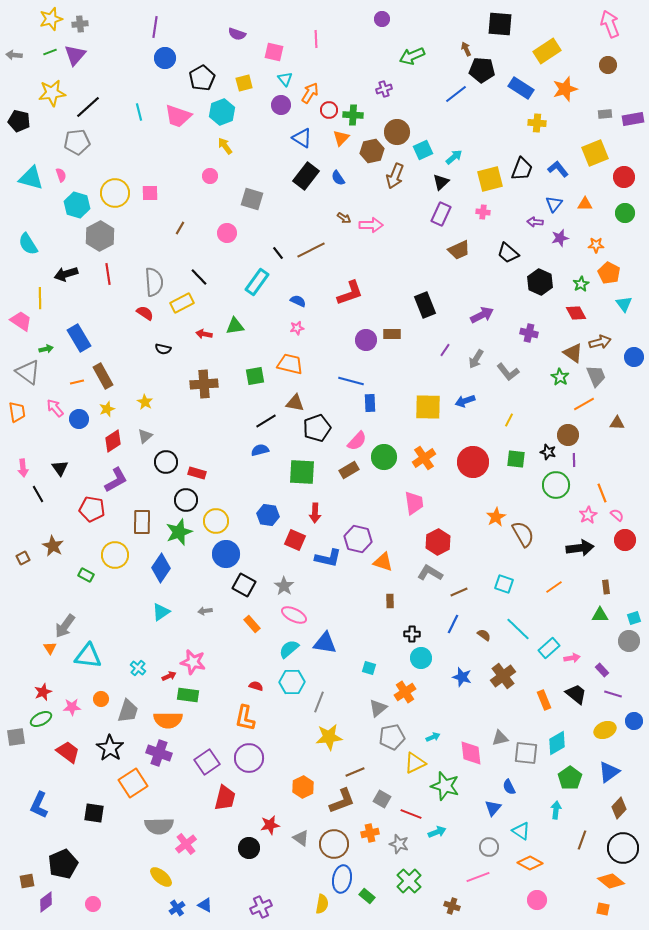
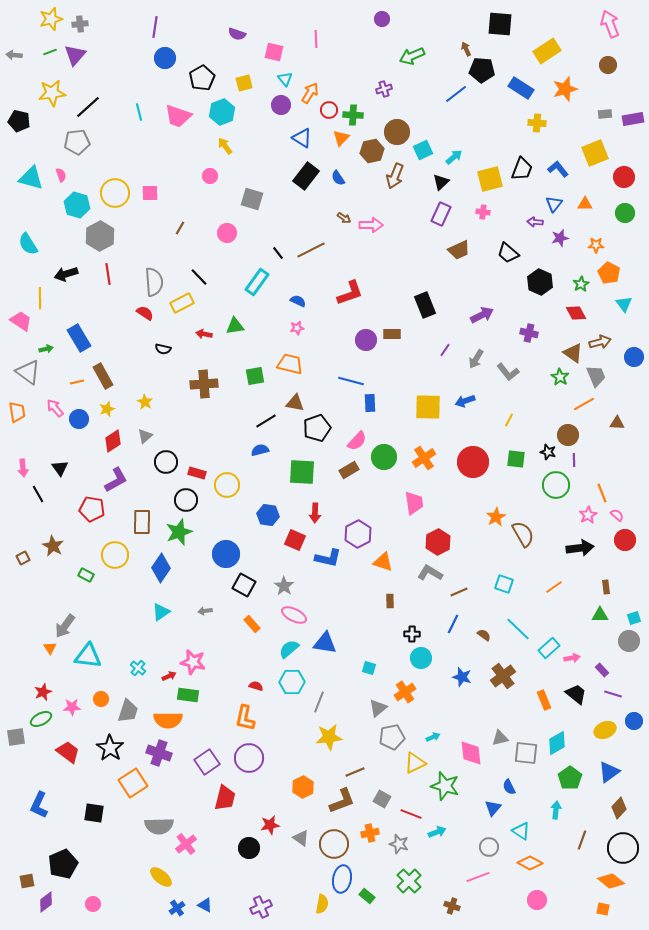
yellow circle at (216, 521): moved 11 px right, 36 px up
purple hexagon at (358, 539): moved 5 px up; rotated 20 degrees clockwise
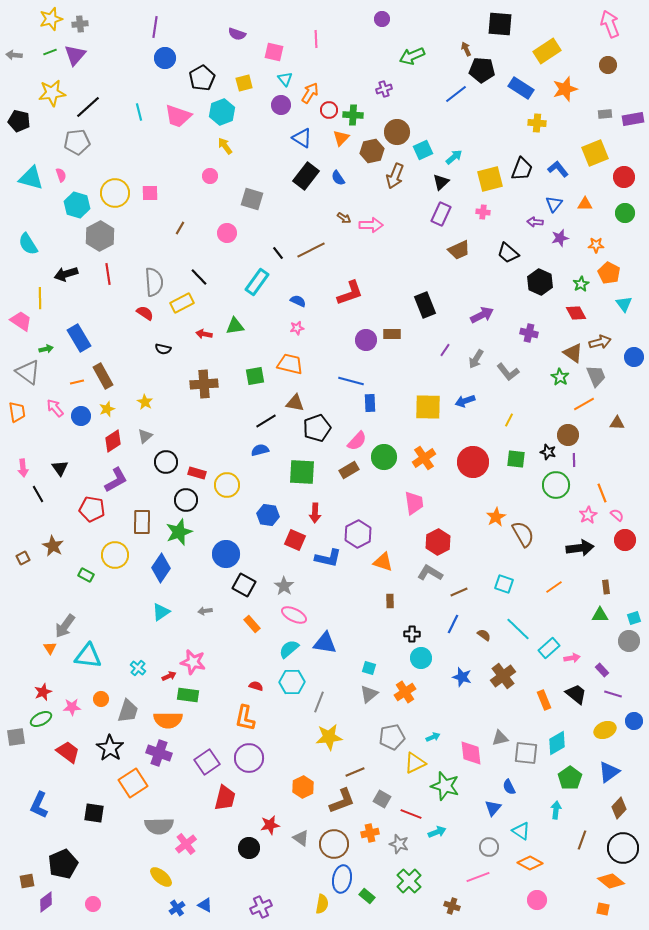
blue circle at (79, 419): moved 2 px right, 3 px up
gray triangle at (378, 708): moved 9 px left, 14 px up
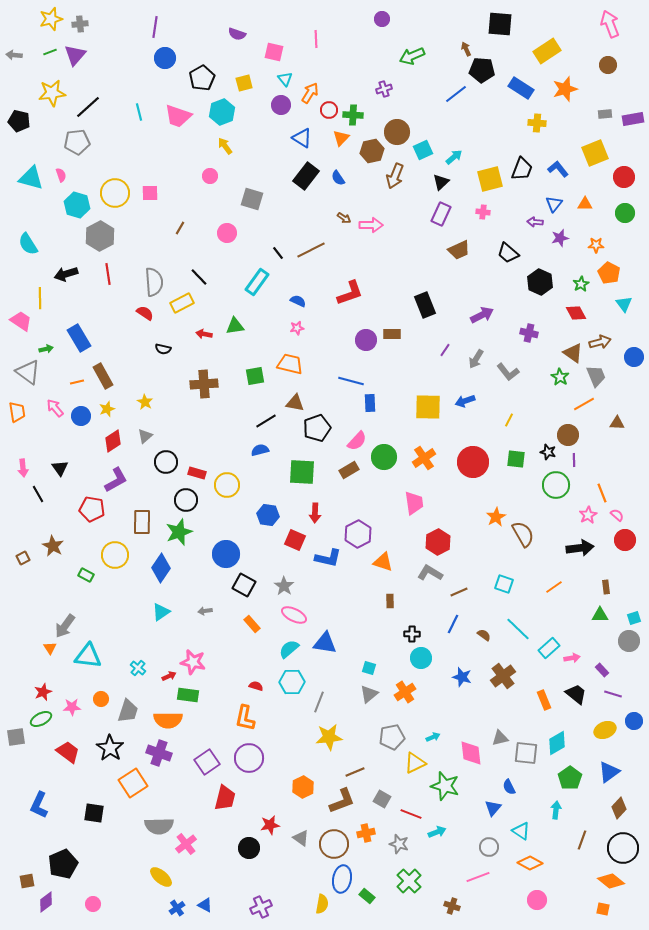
orange cross at (370, 833): moved 4 px left
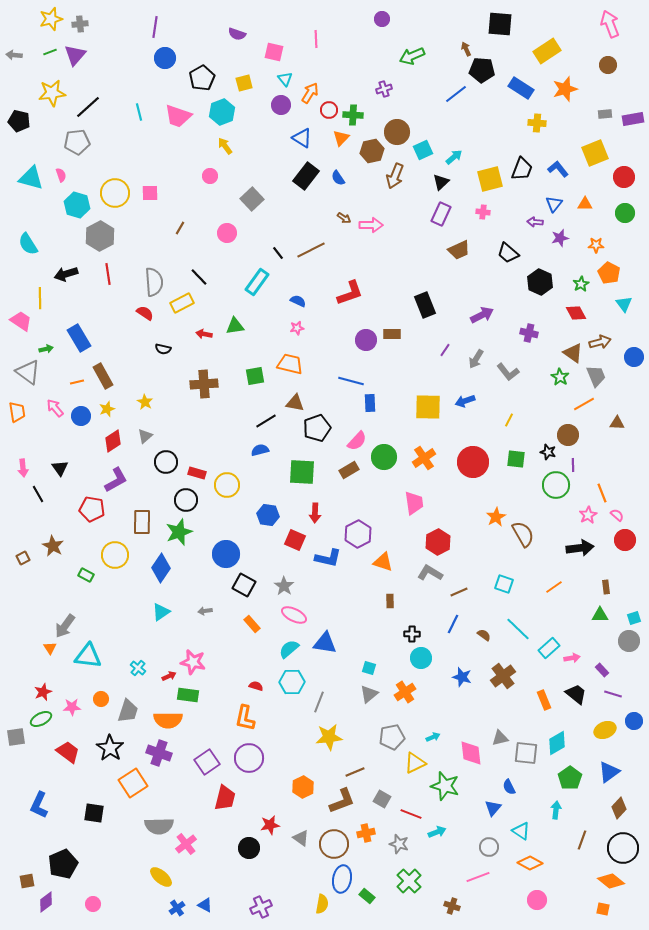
gray square at (252, 199): rotated 30 degrees clockwise
purple line at (574, 460): moved 1 px left, 5 px down
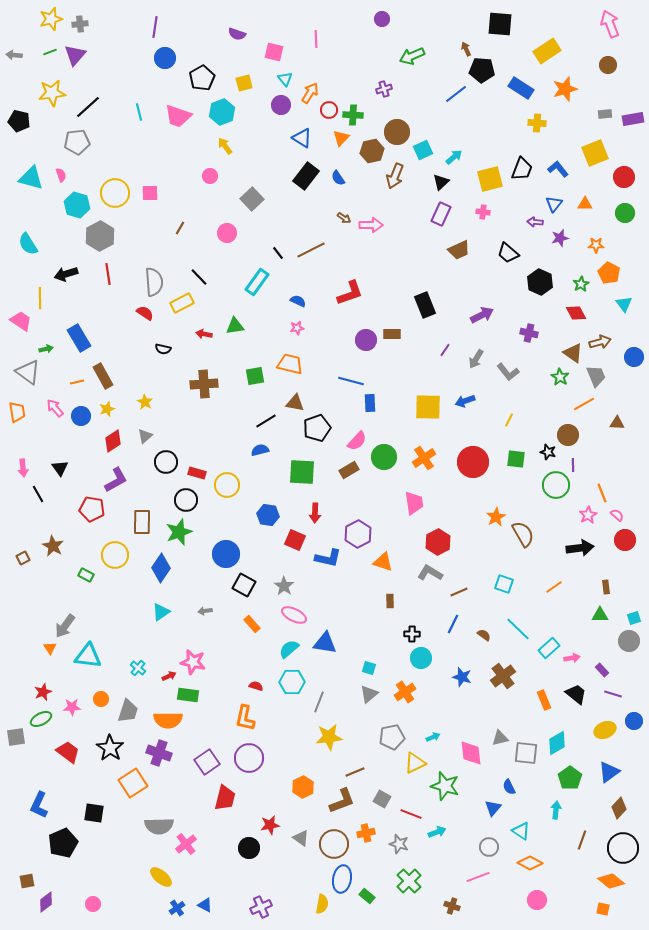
black pentagon at (63, 864): moved 21 px up
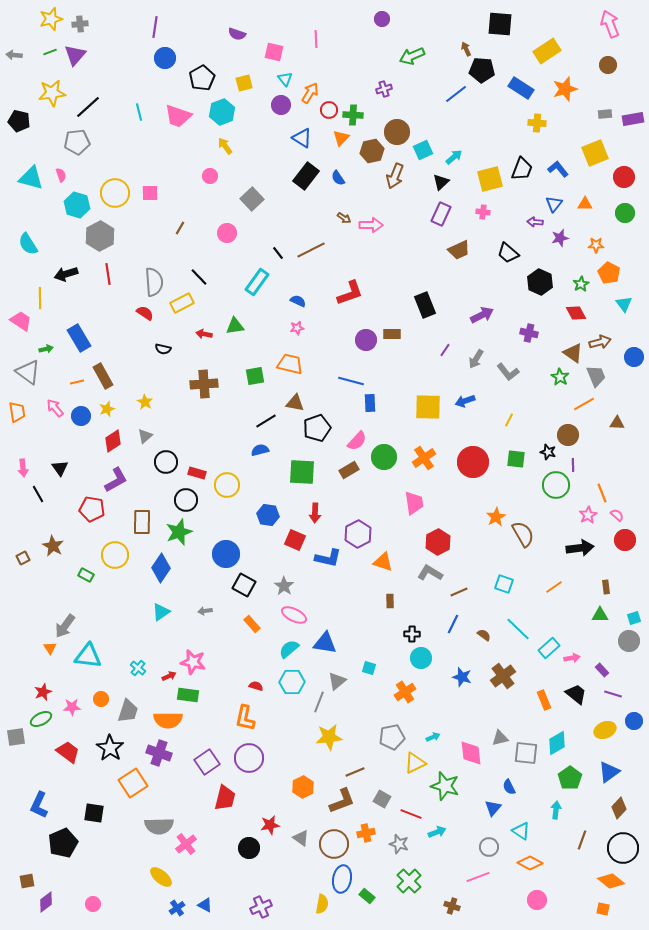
gray triangle at (369, 694): moved 32 px left, 13 px up
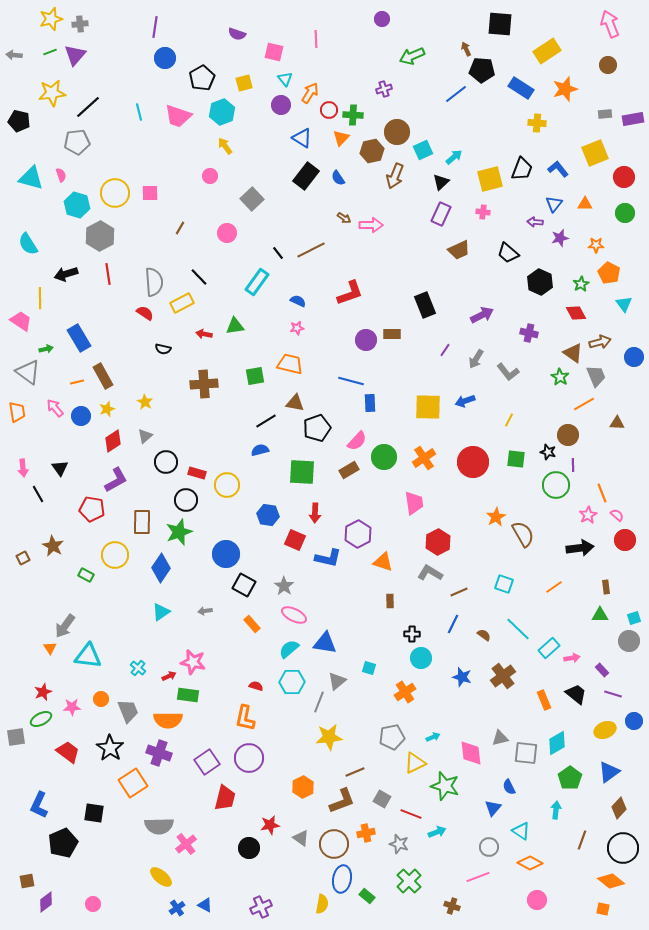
gray trapezoid at (128, 711): rotated 40 degrees counterclockwise
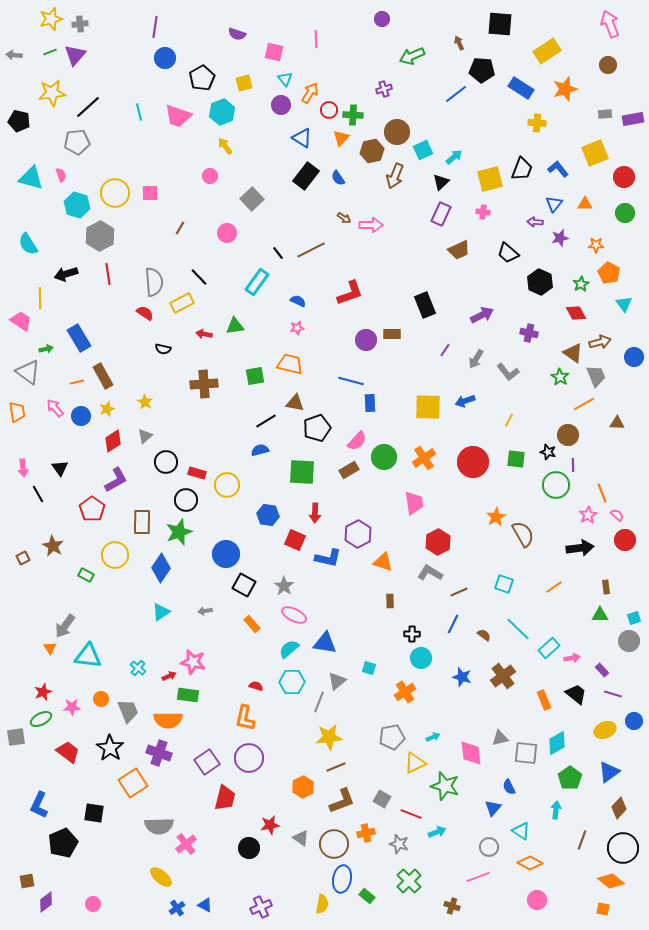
brown arrow at (466, 49): moved 7 px left, 6 px up
red pentagon at (92, 509): rotated 25 degrees clockwise
brown line at (355, 772): moved 19 px left, 5 px up
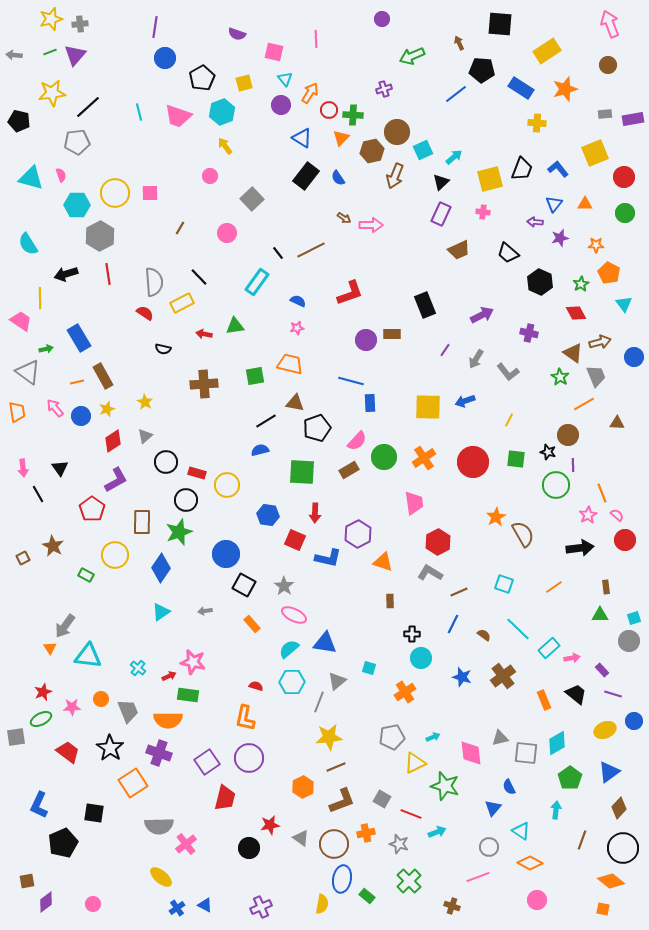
cyan hexagon at (77, 205): rotated 15 degrees counterclockwise
